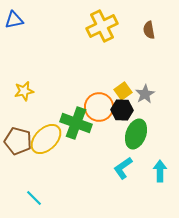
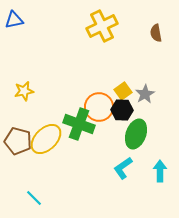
brown semicircle: moved 7 px right, 3 px down
green cross: moved 3 px right, 1 px down
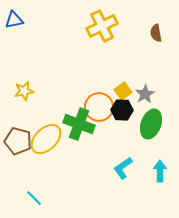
green ellipse: moved 15 px right, 10 px up
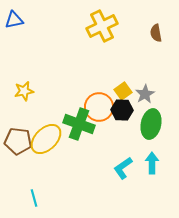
green ellipse: rotated 8 degrees counterclockwise
brown pentagon: rotated 8 degrees counterclockwise
cyan arrow: moved 8 px left, 8 px up
cyan line: rotated 30 degrees clockwise
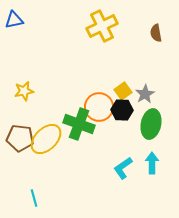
brown pentagon: moved 2 px right, 3 px up
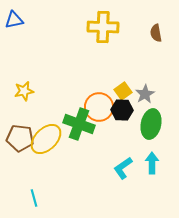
yellow cross: moved 1 px right, 1 px down; rotated 28 degrees clockwise
